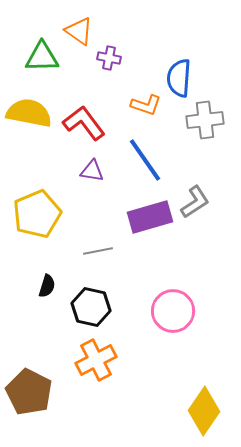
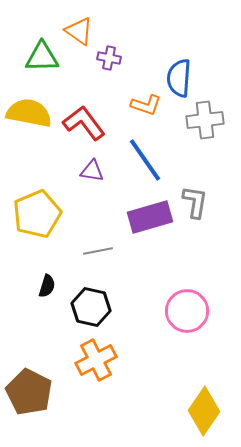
gray L-shape: rotated 48 degrees counterclockwise
pink circle: moved 14 px right
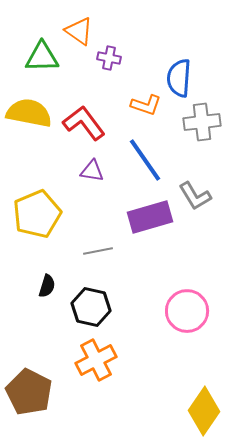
gray cross: moved 3 px left, 2 px down
gray L-shape: moved 6 px up; rotated 140 degrees clockwise
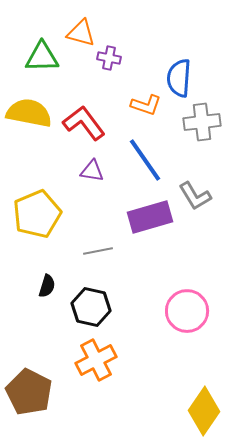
orange triangle: moved 2 px right, 2 px down; rotated 20 degrees counterclockwise
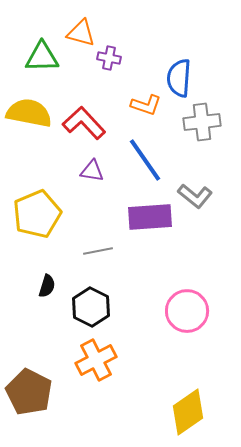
red L-shape: rotated 6 degrees counterclockwise
gray L-shape: rotated 20 degrees counterclockwise
purple rectangle: rotated 12 degrees clockwise
black hexagon: rotated 15 degrees clockwise
yellow diamond: moved 16 px left, 1 px down; rotated 21 degrees clockwise
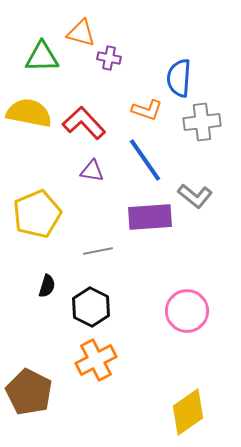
orange L-shape: moved 1 px right, 5 px down
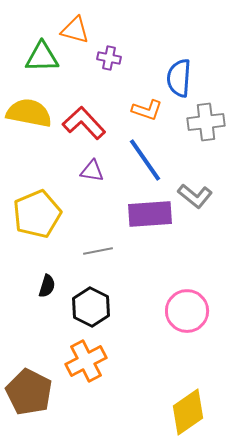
orange triangle: moved 6 px left, 3 px up
gray cross: moved 4 px right
purple rectangle: moved 3 px up
orange cross: moved 10 px left, 1 px down
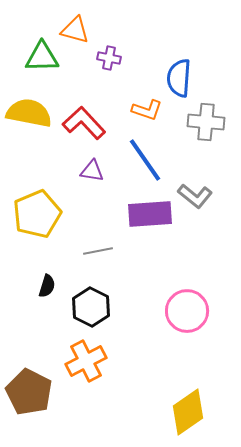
gray cross: rotated 12 degrees clockwise
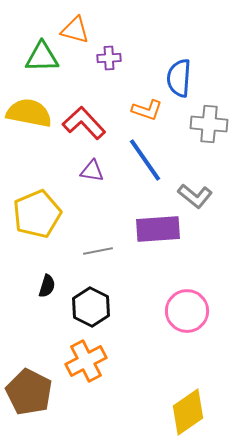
purple cross: rotated 15 degrees counterclockwise
gray cross: moved 3 px right, 2 px down
purple rectangle: moved 8 px right, 15 px down
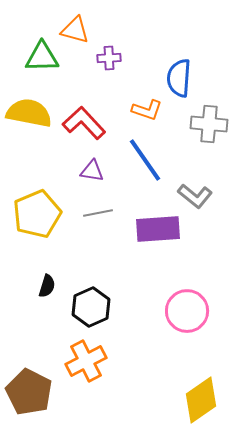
gray line: moved 38 px up
black hexagon: rotated 9 degrees clockwise
yellow diamond: moved 13 px right, 12 px up
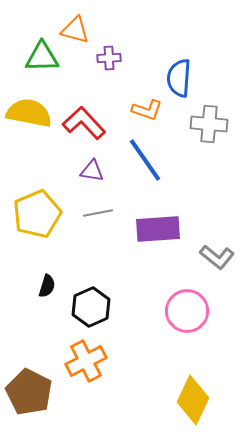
gray L-shape: moved 22 px right, 61 px down
yellow diamond: moved 8 px left; rotated 30 degrees counterclockwise
